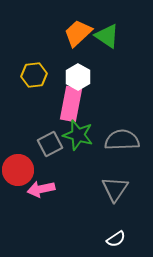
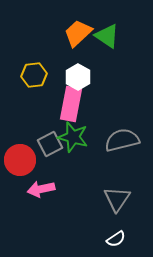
green star: moved 5 px left, 2 px down
gray semicircle: rotated 12 degrees counterclockwise
red circle: moved 2 px right, 10 px up
gray triangle: moved 2 px right, 10 px down
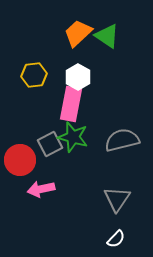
white semicircle: rotated 12 degrees counterclockwise
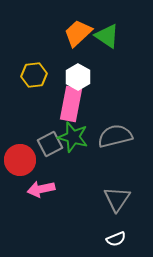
gray semicircle: moved 7 px left, 4 px up
white semicircle: rotated 24 degrees clockwise
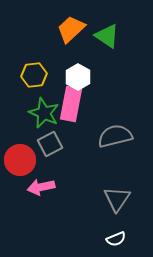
orange trapezoid: moved 7 px left, 4 px up
green star: moved 29 px left, 24 px up; rotated 8 degrees clockwise
pink arrow: moved 2 px up
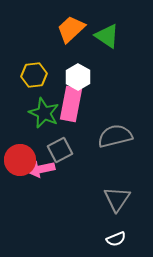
gray square: moved 10 px right, 6 px down
pink arrow: moved 18 px up
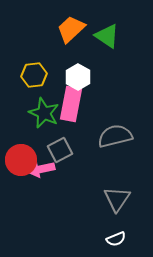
red circle: moved 1 px right
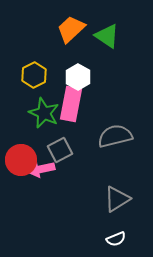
yellow hexagon: rotated 20 degrees counterclockwise
gray triangle: rotated 24 degrees clockwise
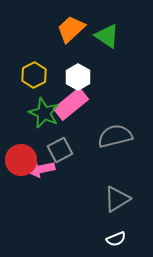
pink rectangle: rotated 40 degrees clockwise
